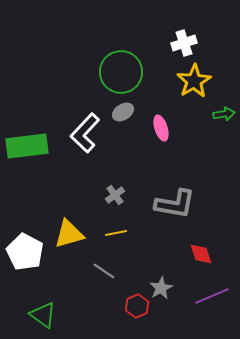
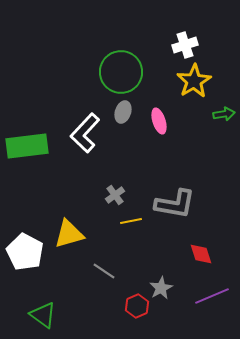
white cross: moved 1 px right, 2 px down
gray ellipse: rotated 40 degrees counterclockwise
pink ellipse: moved 2 px left, 7 px up
yellow line: moved 15 px right, 12 px up
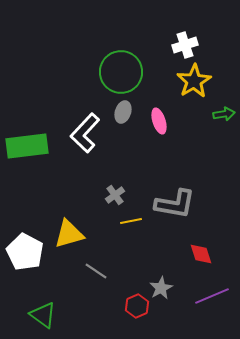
gray line: moved 8 px left
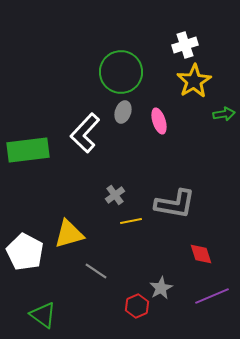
green rectangle: moved 1 px right, 4 px down
